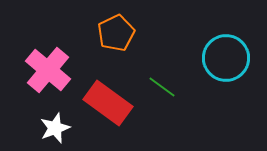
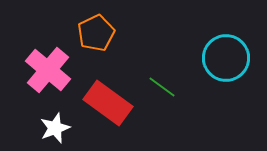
orange pentagon: moved 20 px left
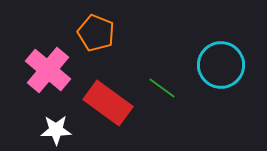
orange pentagon: rotated 24 degrees counterclockwise
cyan circle: moved 5 px left, 7 px down
green line: moved 1 px down
white star: moved 1 px right, 2 px down; rotated 20 degrees clockwise
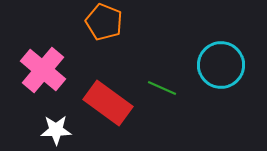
orange pentagon: moved 8 px right, 11 px up
pink cross: moved 5 px left
green line: rotated 12 degrees counterclockwise
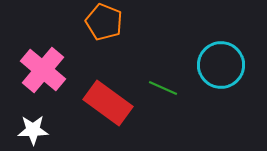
green line: moved 1 px right
white star: moved 23 px left
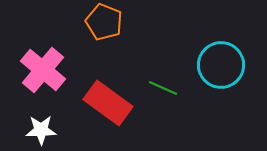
white star: moved 8 px right
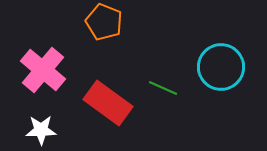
cyan circle: moved 2 px down
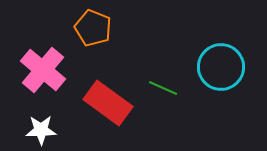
orange pentagon: moved 11 px left, 6 px down
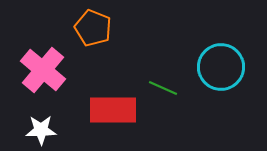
red rectangle: moved 5 px right, 7 px down; rotated 36 degrees counterclockwise
